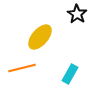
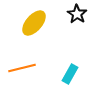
yellow ellipse: moved 6 px left, 14 px up
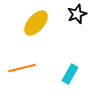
black star: rotated 18 degrees clockwise
yellow ellipse: moved 2 px right
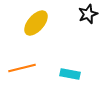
black star: moved 11 px right
cyan rectangle: rotated 72 degrees clockwise
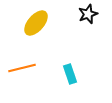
cyan rectangle: rotated 60 degrees clockwise
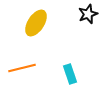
yellow ellipse: rotated 8 degrees counterclockwise
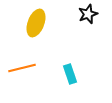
yellow ellipse: rotated 12 degrees counterclockwise
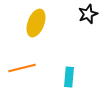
cyan rectangle: moved 1 px left, 3 px down; rotated 24 degrees clockwise
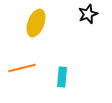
cyan rectangle: moved 7 px left
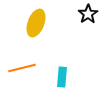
black star: rotated 12 degrees counterclockwise
